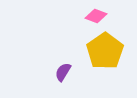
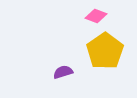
purple semicircle: rotated 42 degrees clockwise
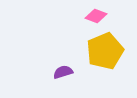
yellow pentagon: rotated 12 degrees clockwise
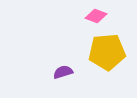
yellow pentagon: moved 2 px right, 1 px down; rotated 18 degrees clockwise
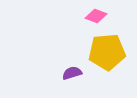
purple semicircle: moved 9 px right, 1 px down
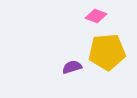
purple semicircle: moved 6 px up
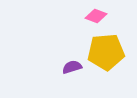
yellow pentagon: moved 1 px left
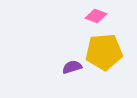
yellow pentagon: moved 2 px left
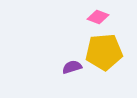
pink diamond: moved 2 px right, 1 px down
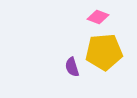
purple semicircle: rotated 90 degrees counterclockwise
